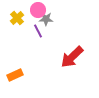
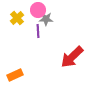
purple line: rotated 24 degrees clockwise
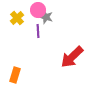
gray star: moved 2 px up; rotated 16 degrees clockwise
orange rectangle: rotated 49 degrees counterclockwise
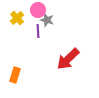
gray star: moved 1 px right, 3 px down
red arrow: moved 4 px left, 2 px down
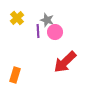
pink circle: moved 17 px right, 22 px down
red arrow: moved 3 px left, 3 px down
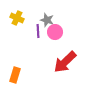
yellow cross: rotated 24 degrees counterclockwise
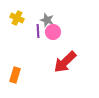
pink circle: moved 2 px left
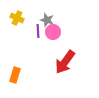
red arrow: rotated 10 degrees counterclockwise
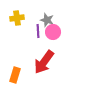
yellow cross: rotated 32 degrees counterclockwise
red arrow: moved 21 px left
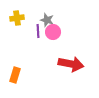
red arrow: moved 27 px right, 2 px down; rotated 115 degrees counterclockwise
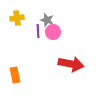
orange rectangle: rotated 28 degrees counterclockwise
